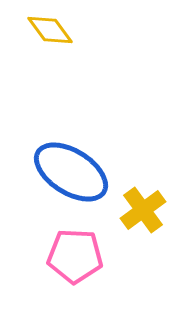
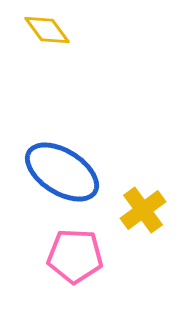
yellow diamond: moved 3 px left
blue ellipse: moved 9 px left
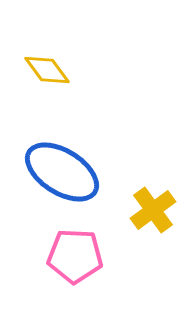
yellow diamond: moved 40 px down
yellow cross: moved 10 px right
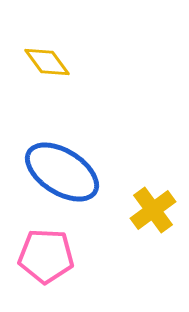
yellow diamond: moved 8 px up
pink pentagon: moved 29 px left
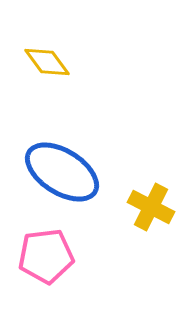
yellow cross: moved 2 px left, 3 px up; rotated 27 degrees counterclockwise
pink pentagon: rotated 10 degrees counterclockwise
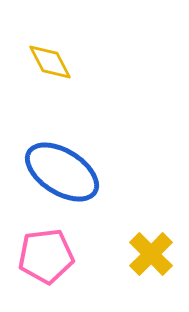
yellow diamond: moved 3 px right; rotated 9 degrees clockwise
yellow cross: moved 47 px down; rotated 18 degrees clockwise
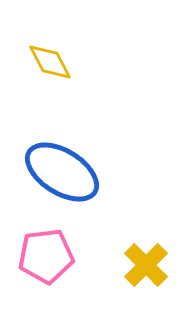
yellow cross: moved 5 px left, 11 px down
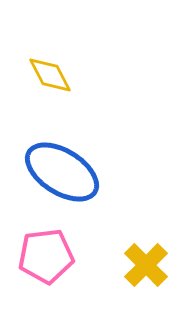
yellow diamond: moved 13 px down
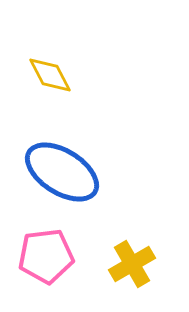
yellow cross: moved 14 px left, 1 px up; rotated 15 degrees clockwise
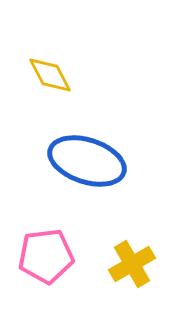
blue ellipse: moved 25 px right, 11 px up; rotated 14 degrees counterclockwise
